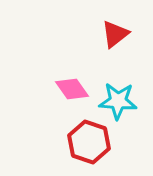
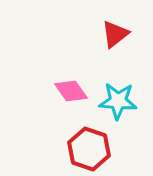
pink diamond: moved 1 px left, 2 px down
red hexagon: moved 7 px down
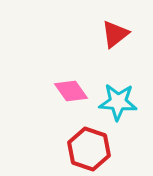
cyan star: moved 1 px down
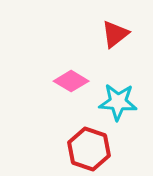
pink diamond: moved 10 px up; rotated 24 degrees counterclockwise
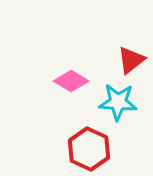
red triangle: moved 16 px right, 26 px down
red hexagon: rotated 6 degrees clockwise
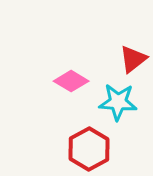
red triangle: moved 2 px right, 1 px up
red hexagon: rotated 6 degrees clockwise
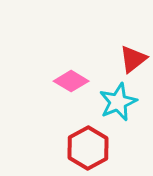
cyan star: rotated 27 degrees counterclockwise
red hexagon: moved 1 px left, 1 px up
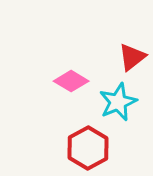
red triangle: moved 1 px left, 2 px up
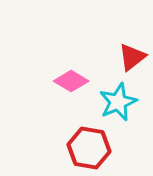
red hexagon: moved 1 px right; rotated 21 degrees counterclockwise
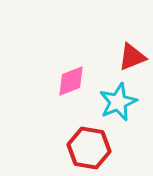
red triangle: rotated 16 degrees clockwise
pink diamond: rotated 52 degrees counterclockwise
